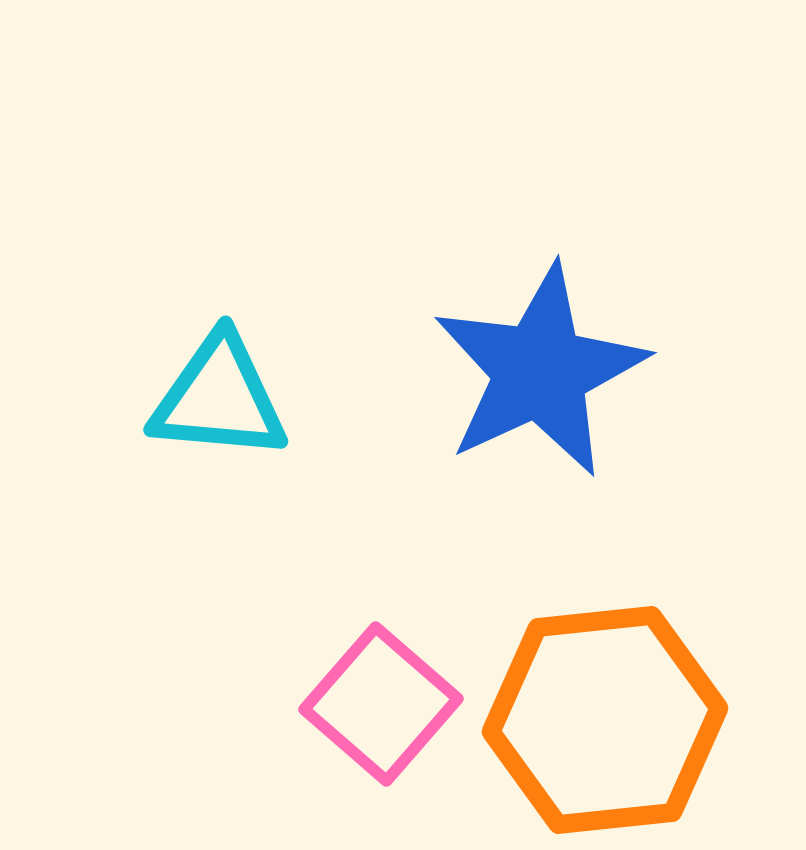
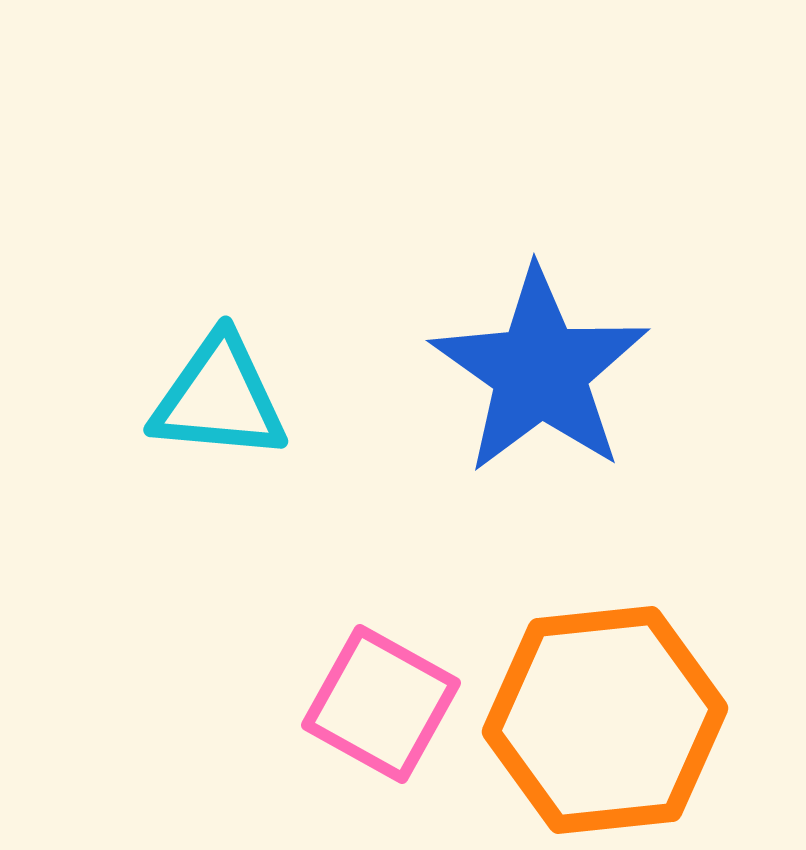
blue star: rotated 12 degrees counterclockwise
pink square: rotated 12 degrees counterclockwise
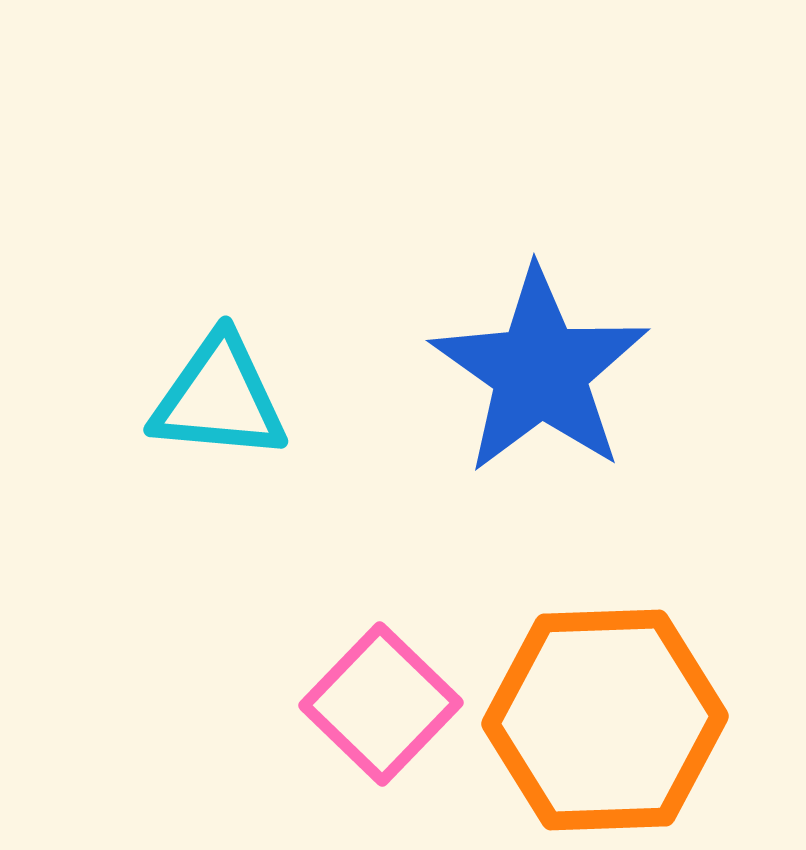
pink square: rotated 15 degrees clockwise
orange hexagon: rotated 4 degrees clockwise
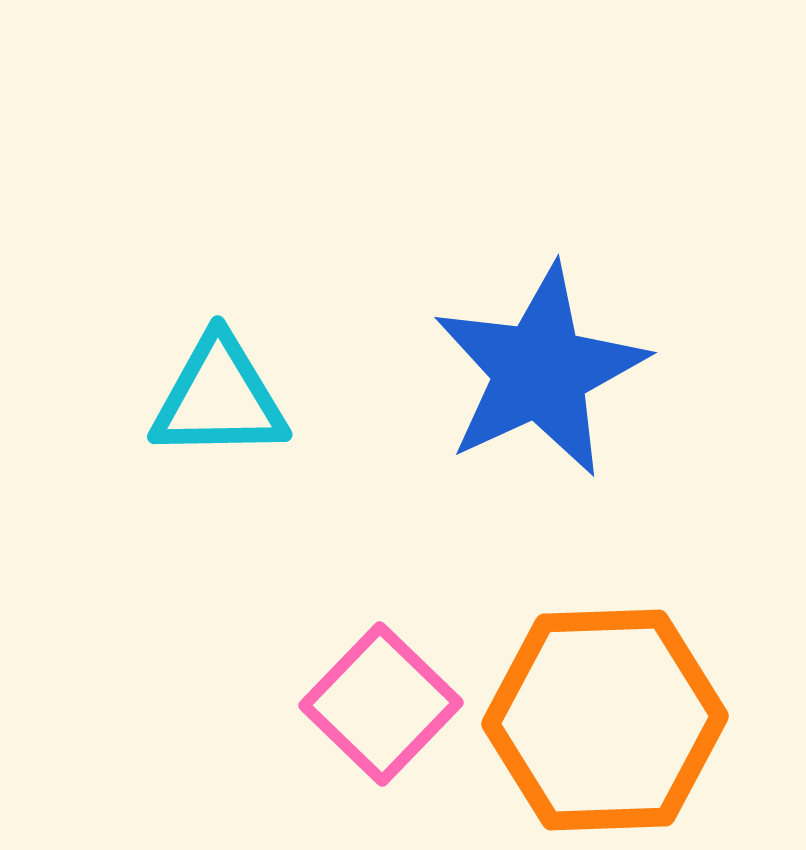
blue star: rotated 12 degrees clockwise
cyan triangle: rotated 6 degrees counterclockwise
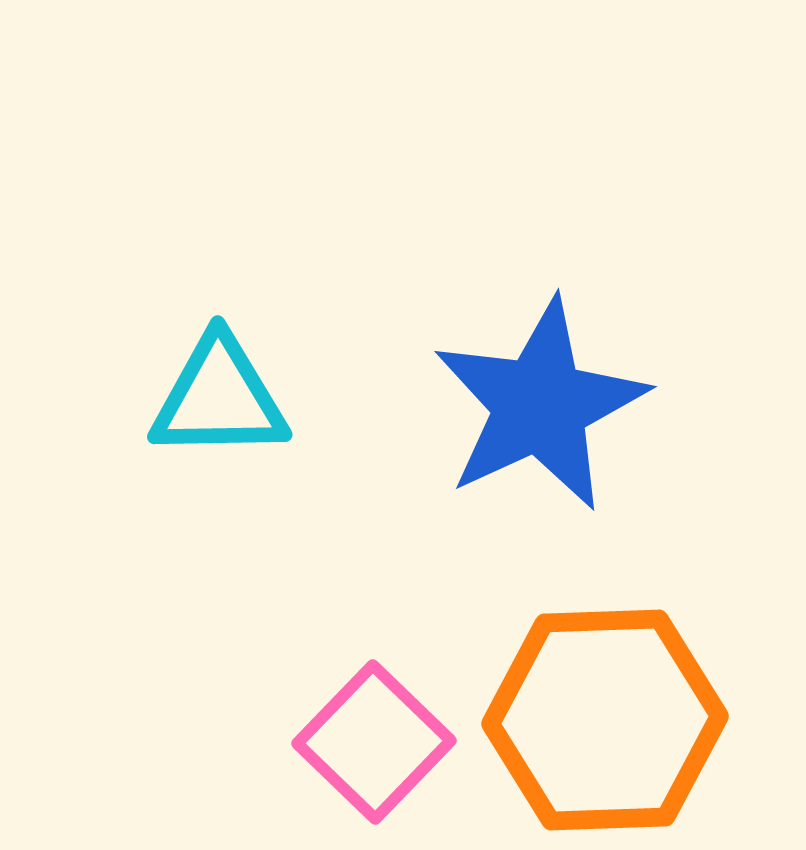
blue star: moved 34 px down
pink square: moved 7 px left, 38 px down
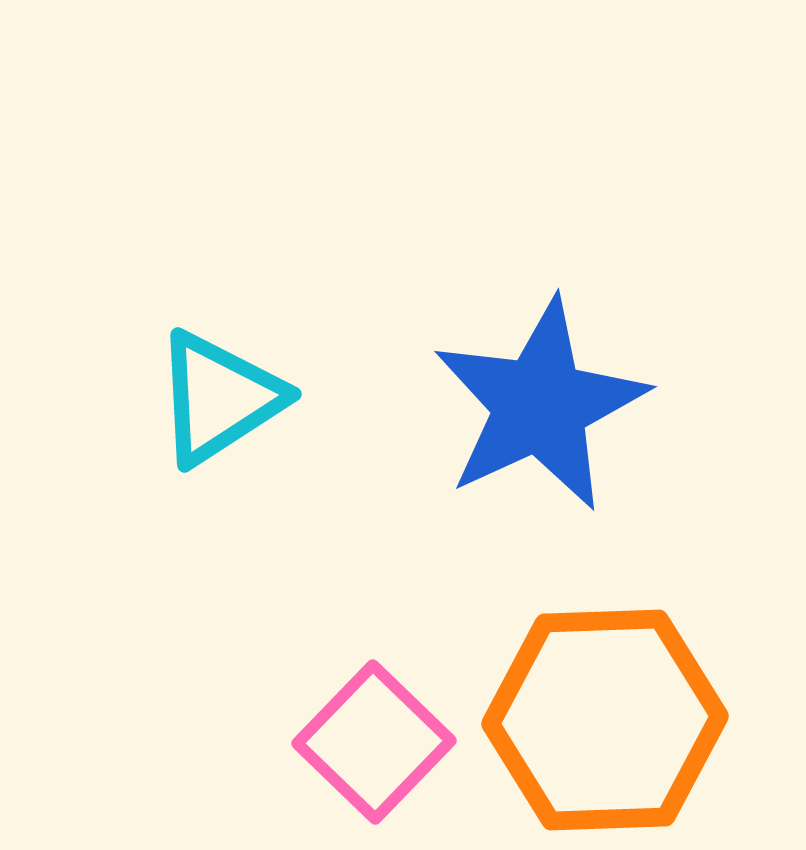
cyan triangle: rotated 32 degrees counterclockwise
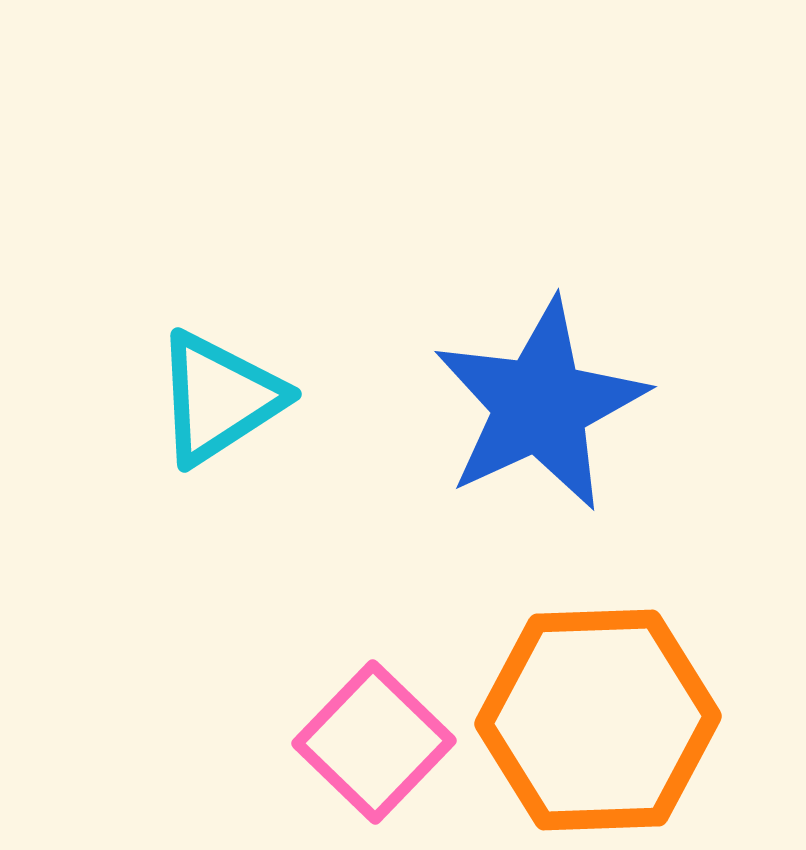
orange hexagon: moved 7 px left
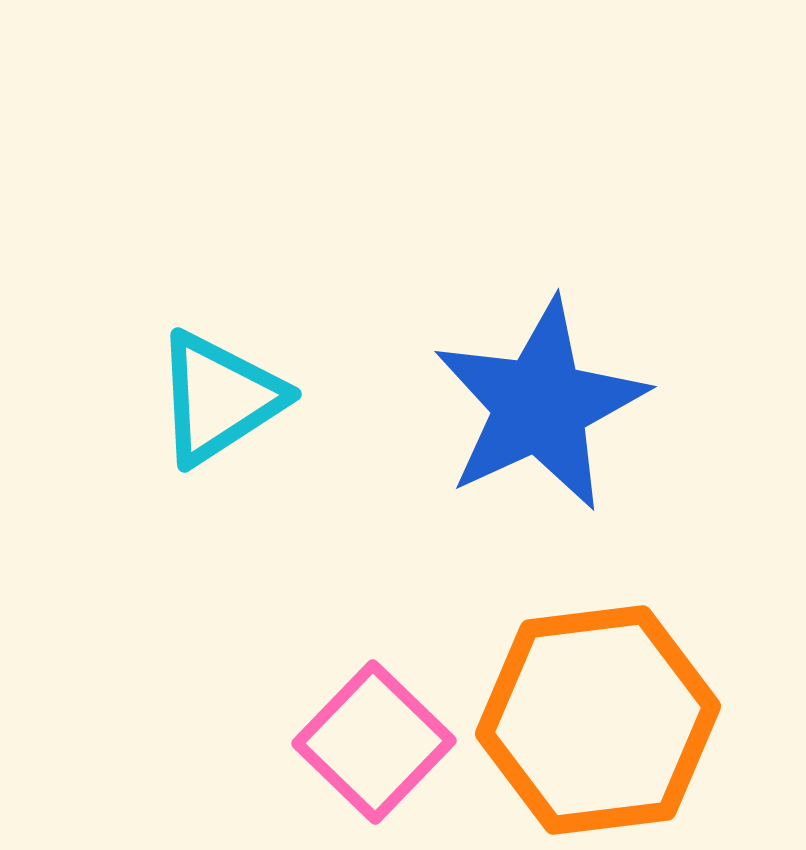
orange hexagon: rotated 5 degrees counterclockwise
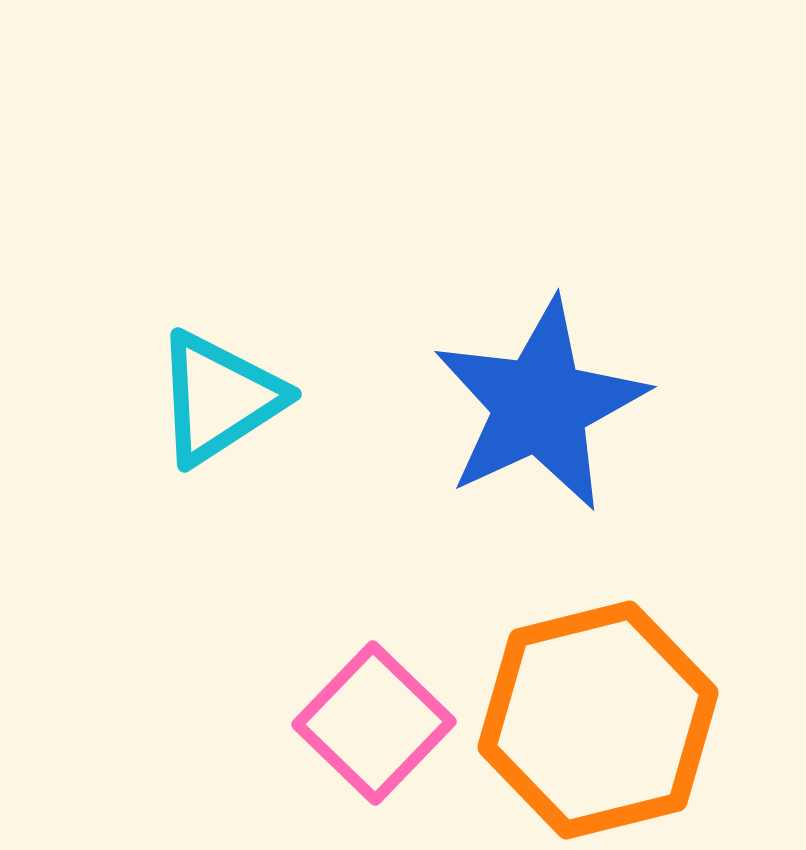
orange hexagon: rotated 7 degrees counterclockwise
pink square: moved 19 px up
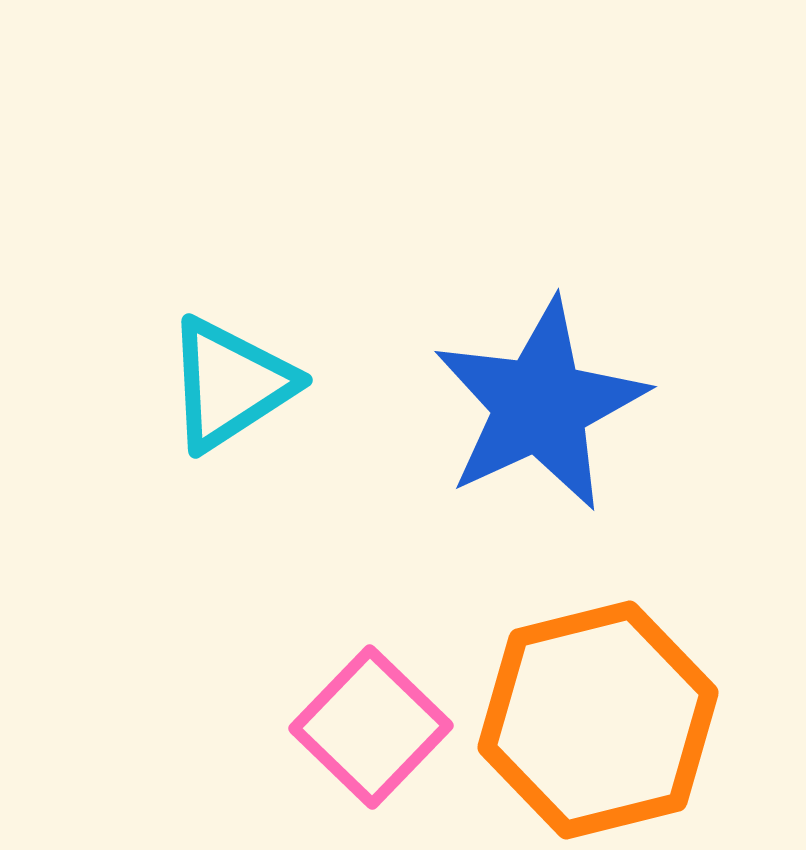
cyan triangle: moved 11 px right, 14 px up
pink square: moved 3 px left, 4 px down
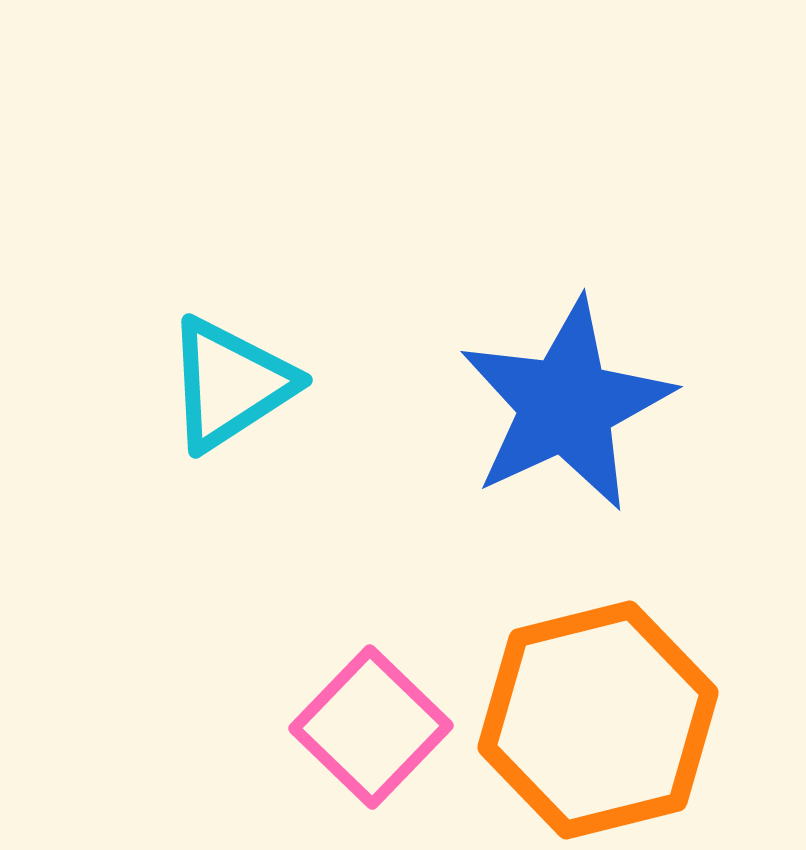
blue star: moved 26 px right
